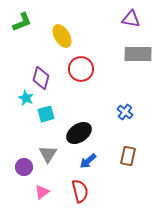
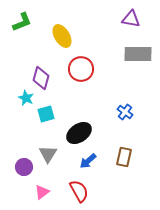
brown rectangle: moved 4 px left, 1 px down
red semicircle: moved 1 px left; rotated 15 degrees counterclockwise
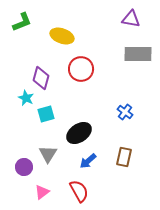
yellow ellipse: rotated 40 degrees counterclockwise
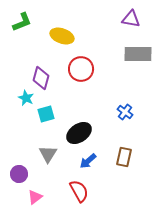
purple circle: moved 5 px left, 7 px down
pink triangle: moved 7 px left, 5 px down
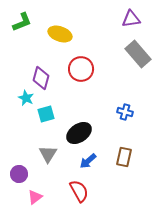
purple triangle: rotated 18 degrees counterclockwise
yellow ellipse: moved 2 px left, 2 px up
gray rectangle: rotated 48 degrees clockwise
blue cross: rotated 21 degrees counterclockwise
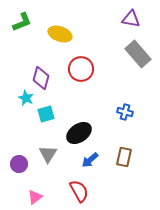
purple triangle: rotated 18 degrees clockwise
blue arrow: moved 2 px right, 1 px up
purple circle: moved 10 px up
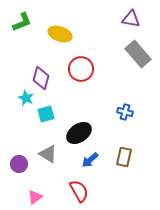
gray triangle: rotated 30 degrees counterclockwise
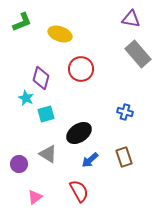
brown rectangle: rotated 30 degrees counterclockwise
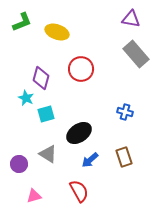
yellow ellipse: moved 3 px left, 2 px up
gray rectangle: moved 2 px left
pink triangle: moved 1 px left, 1 px up; rotated 21 degrees clockwise
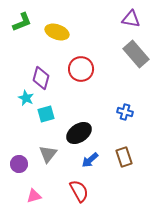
gray triangle: rotated 36 degrees clockwise
